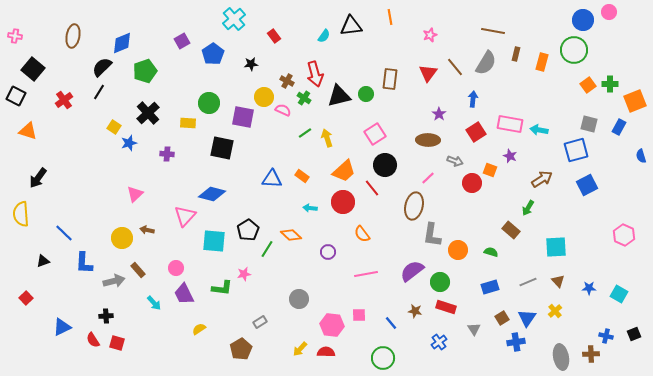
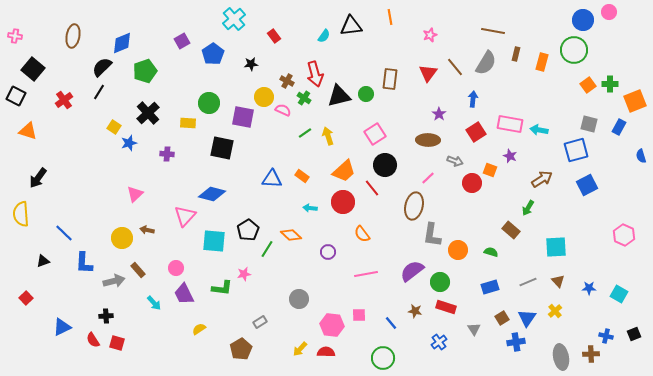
yellow arrow at (327, 138): moved 1 px right, 2 px up
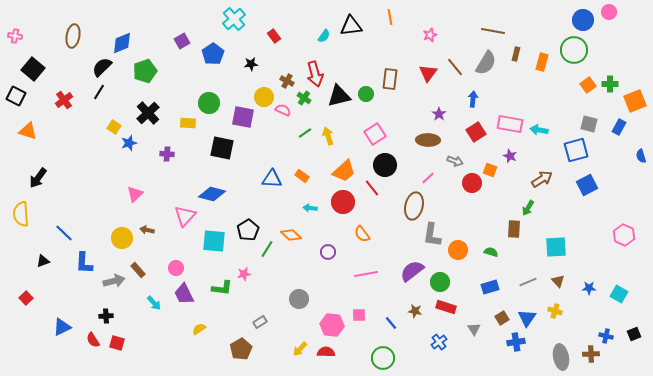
brown rectangle at (511, 230): moved 3 px right, 1 px up; rotated 54 degrees clockwise
yellow cross at (555, 311): rotated 32 degrees counterclockwise
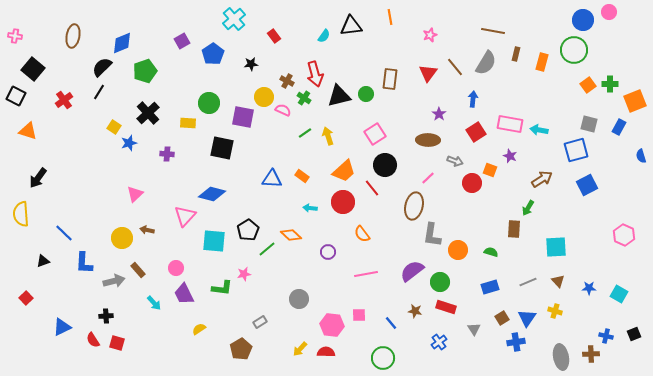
green line at (267, 249): rotated 18 degrees clockwise
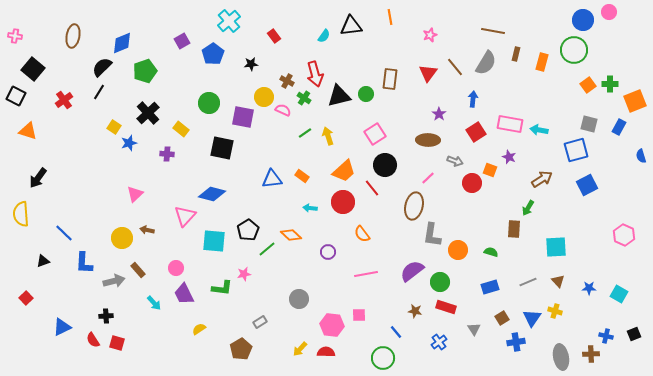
cyan cross at (234, 19): moved 5 px left, 2 px down
yellow rectangle at (188, 123): moved 7 px left, 6 px down; rotated 35 degrees clockwise
purple star at (510, 156): moved 1 px left, 1 px down
blue triangle at (272, 179): rotated 10 degrees counterclockwise
blue triangle at (527, 318): moved 5 px right
blue line at (391, 323): moved 5 px right, 9 px down
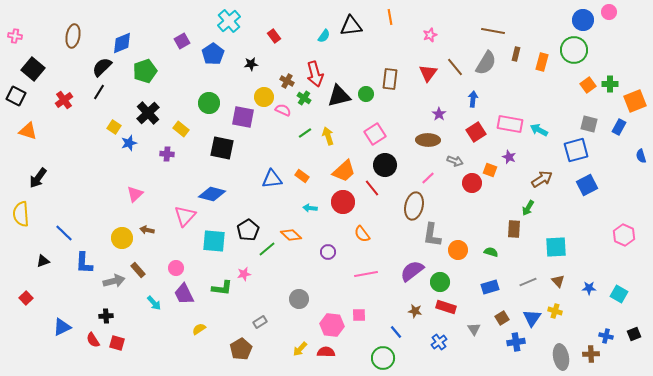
cyan arrow at (539, 130): rotated 18 degrees clockwise
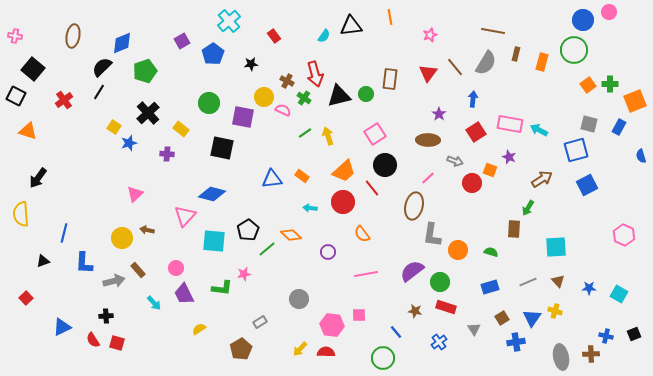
blue line at (64, 233): rotated 60 degrees clockwise
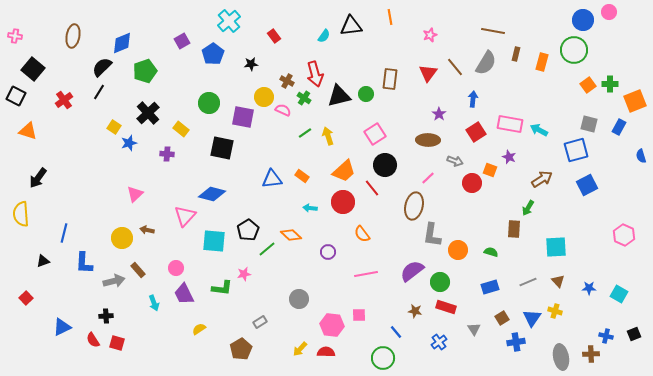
cyan arrow at (154, 303): rotated 21 degrees clockwise
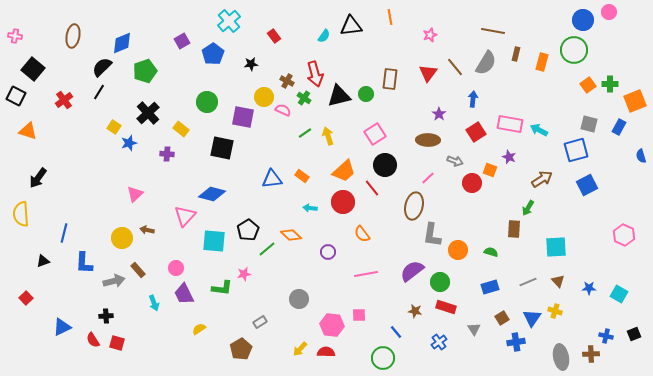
green circle at (209, 103): moved 2 px left, 1 px up
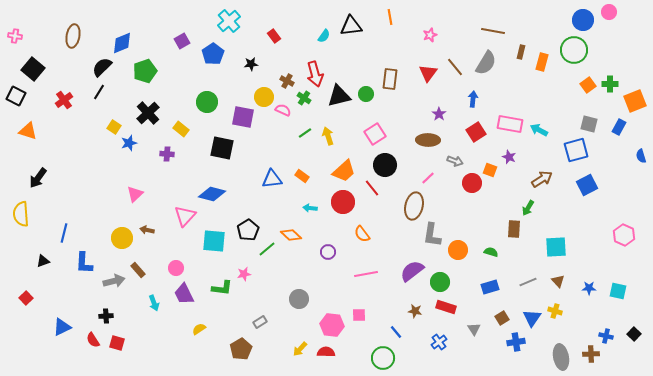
brown rectangle at (516, 54): moved 5 px right, 2 px up
cyan square at (619, 294): moved 1 px left, 3 px up; rotated 18 degrees counterclockwise
black square at (634, 334): rotated 24 degrees counterclockwise
